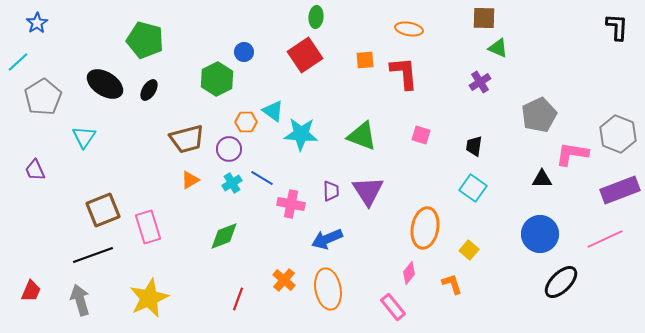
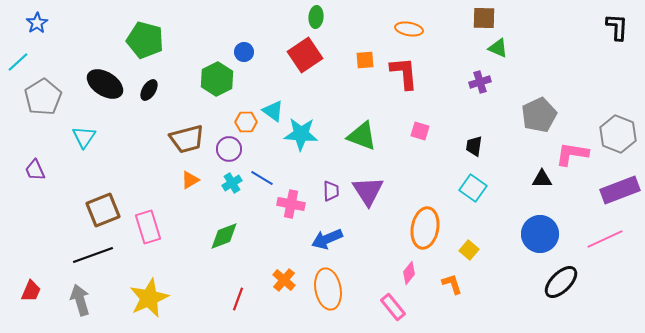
purple cross at (480, 82): rotated 15 degrees clockwise
pink square at (421, 135): moved 1 px left, 4 px up
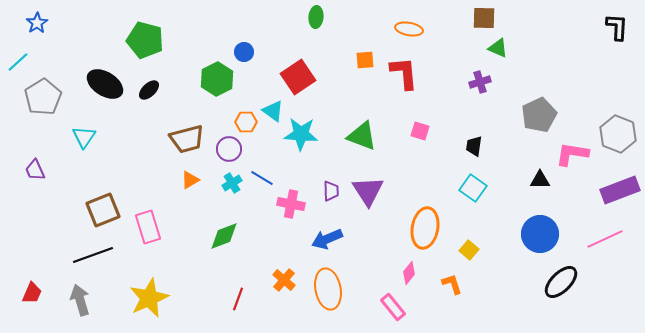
red square at (305, 55): moved 7 px left, 22 px down
black ellipse at (149, 90): rotated 15 degrees clockwise
black triangle at (542, 179): moved 2 px left, 1 px down
red trapezoid at (31, 291): moved 1 px right, 2 px down
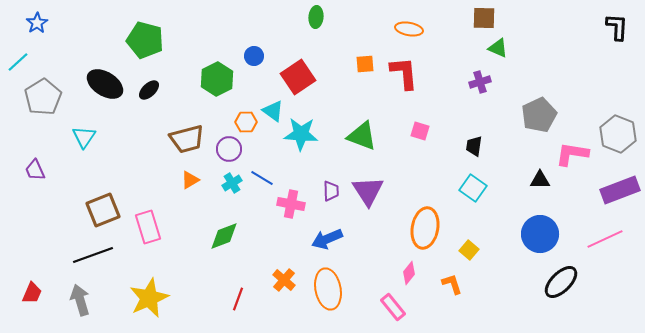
blue circle at (244, 52): moved 10 px right, 4 px down
orange square at (365, 60): moved 4 px down
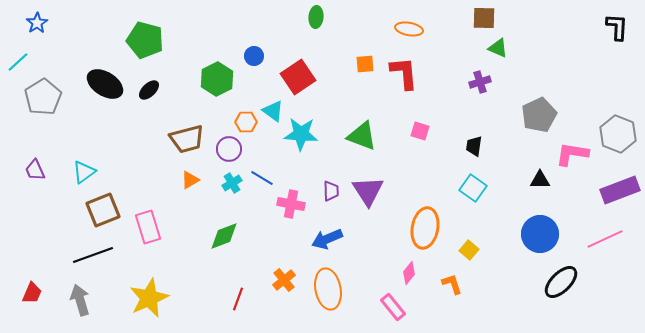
cyan triangle at (84, 137): moved 35 px down; rotated 20 degrees clockwise
orange cross at (284, 280): rotated 10 degrees clockwise
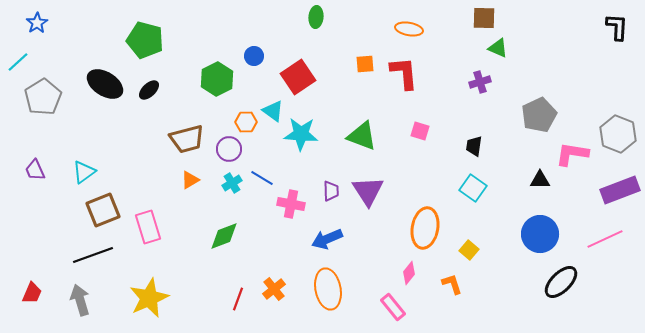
orange cross at (284, 280): moved 10 px left, 9 px down
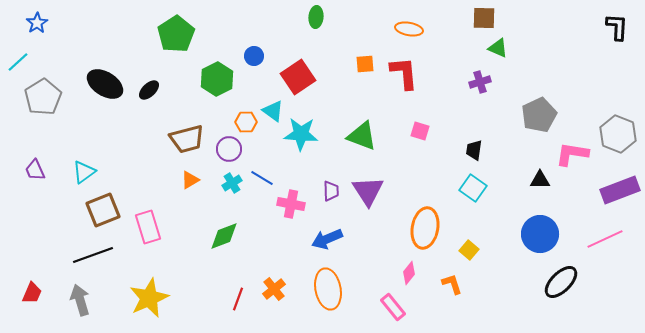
green pentagon at (145, 40): moved 31 px right, 6 px up; rotated 24 degrees clockwise
black trapezoid at (474, 146): moved 4 px down
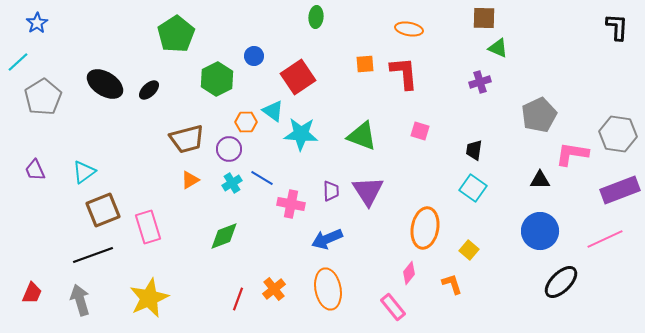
gray hexagon at (618, 134): rotated 12 degrees counterclockwise
blue circle at (540, 234): moved 3 px up
